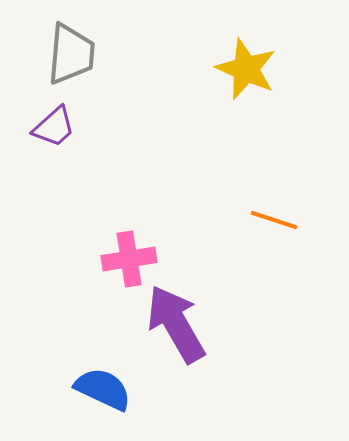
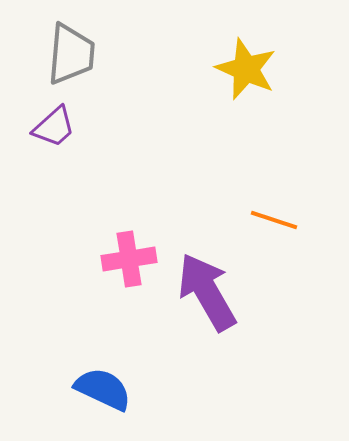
purple arrow: moved 31 px right, 32 px up
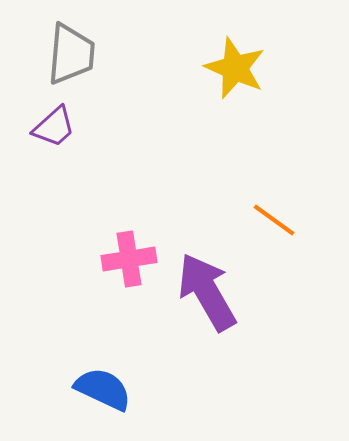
yellow star: moved 11 px left, 1 px up
orange line: rotated 18 degrees clockwise
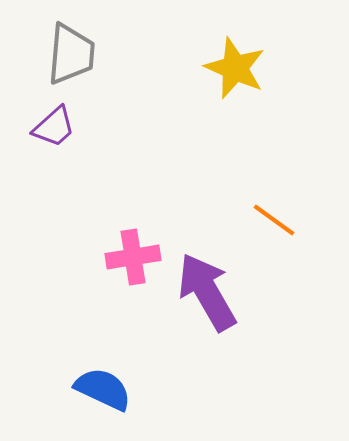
pink cross: moved 4 px right, 2 px up
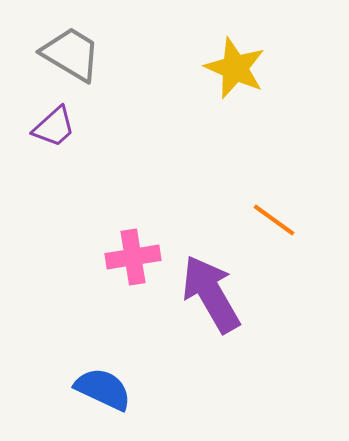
gray trapezoid: rotated 64 degrees counterclockwise
purple arrow: moved 4 px right, 2 px down
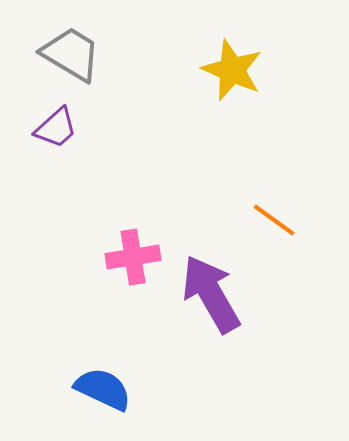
yellow star: moved 3 px left, 2 px down
purple trapezoid: moved 2 px right, 1 px down
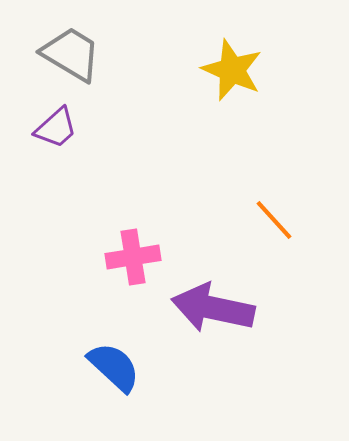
orange line: rotated 12 degrees clockwise
purple arrow: moved 2 px right, 14 px down; rotated 48 degrees counterclockwise
blue semicircle: moved 11 px right, 22 px up; rotated 18 degrees clockwise
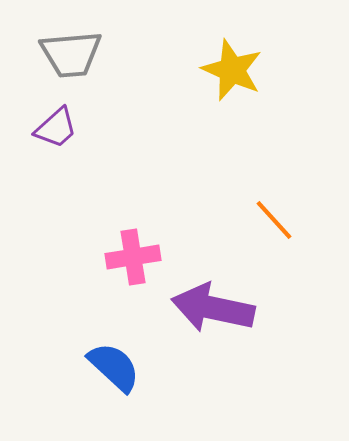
gray trapezoid: rotated 144 degrees clockwise
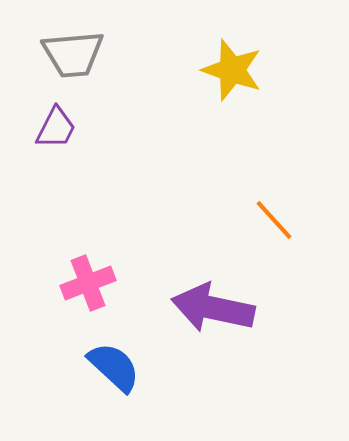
gray trapezoid: moved 2 px right
yellow star: rotated 4 degrees counterclockwise
purple trapezoid: rotated 21 degrees counterclockwise
pink cross: moved 45 px left, 26 px down; rotated 12 degrees counterclockwise
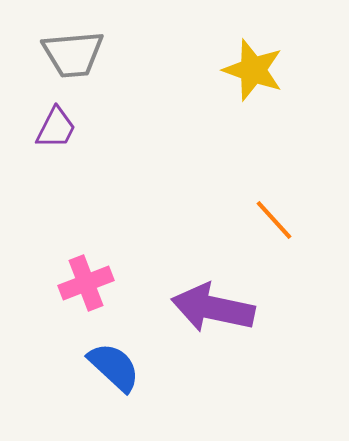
yellow star: moved 21 px right
pink cross: moved 2 px left
